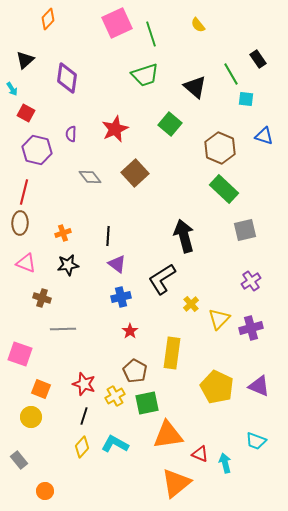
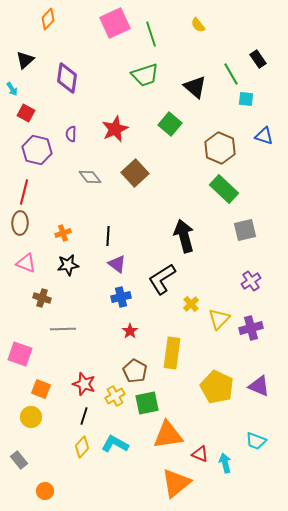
pink square at (117, 23): moved 2 px left
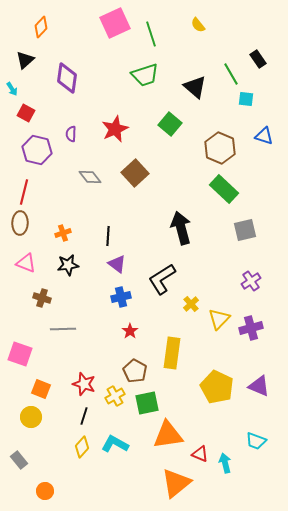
orange diamond at (48, 19): moved 7 px left, 8 px down
black arrow at (184, 236): moved 3 px left, 8 px up
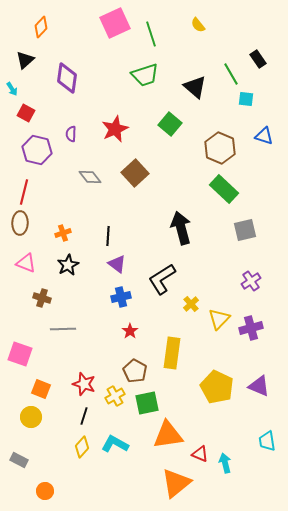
black star at (68, 265): rotated 20 degrees counterclockwise
cyan trapezoid at (256, 441): moved 11 px right; rotated 60 degrees clockwise
gray rectangle at (19, 460): rotated 24 degrees counterclockwise
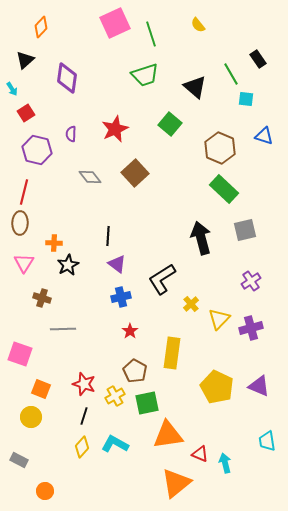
red square at (26, 113): rotated 30 degrees clockwise
black arrow at (181, 228): moved 20 px right, 10 px down
orange cross at (63, 233): moved 9 px left, 10 px down; rotated 21 degrees clockwise
pink triangle at (26, 263): moved 2 px left; rotated 40 degrees clockwise
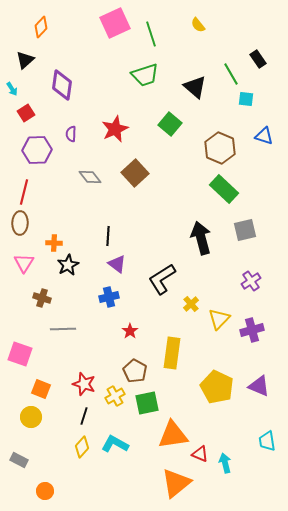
purple diamond at (67, 78): moved 5 px left, 7 px down
purple hexagon at (37, 150): rotated 16 degrees counterclockwise
blue cross at (121, 297): moved 12 px left
purple cross at (251, 328): moved 1 px right, 2 px down
orange triangle at (168, 435): moved 5 px right
